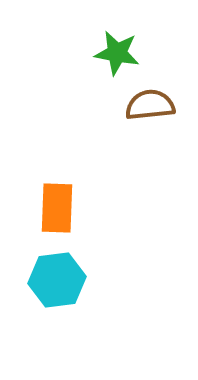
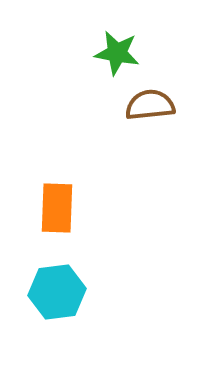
cyan hexagon: moved 12 px down
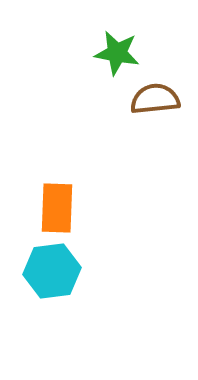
brown semicircle: moved 5 px right, 6 px up
cyan hexagon: moved 5 px left, 21 px up
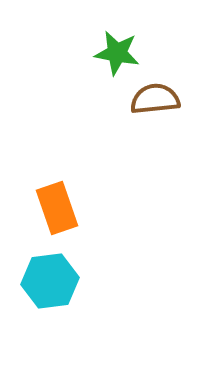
orange rectangle: rotated 21 degrees counterclockwise
cyan hexagon: moved 2 px left, 10 px down
